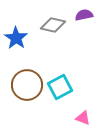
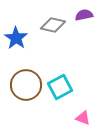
brown circle: moved 1 px left
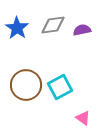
purple semicircle: moved 2 px left, 15 px down
gray diamond: rotated 20 degrees counterclockwise
blue star: moved 1 px right, 10 px up
pink triangle: rotated 14 degrees clockwise
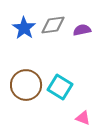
blue star: moved 7 px right
cyan square: rotated 30 degrees counterclockwise
pink triangle: rotated 14 degrees counterclockwise
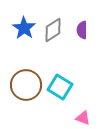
gray diamond: moved 5 px down; rotated 25 degrees counterclockwise
purple semicircle: rotated 78 degrees counterclockwise
